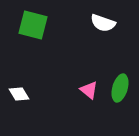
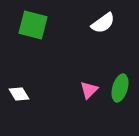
white semicircle: rotated 55 degrees counterclockwise
pink triangle: rotated 36 degrees clockwise
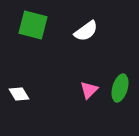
white semicircle: moved 17 px left, 8 px down
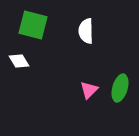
white semicircle: rotated 125 degrees clockwise
white diamond: moved 33 px up
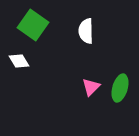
green square: rotated 20 degrees clockwise
pink triangle: moved 2 px right, 3 px up
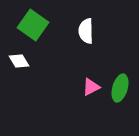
pink triangle: rotated 18 degrees clockwise
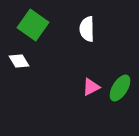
white semicircle: moved 1 px right, 2 px up
green ellipse: rotated 16 degrees clockwise
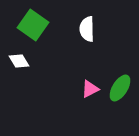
pink triangle: moved 1 px left, 2 px down
